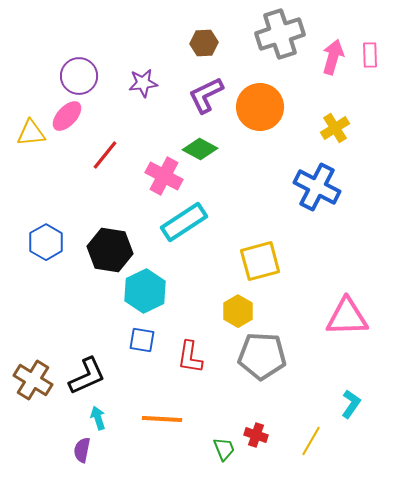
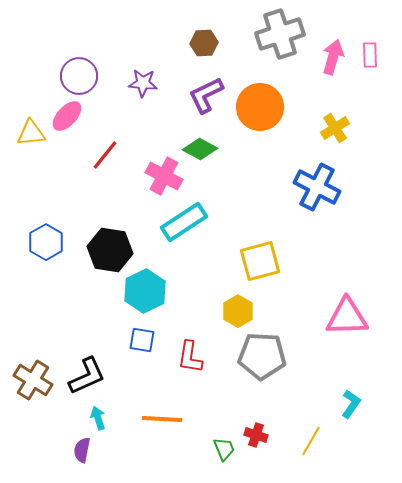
purple star: rotated 12 degrees clockwise
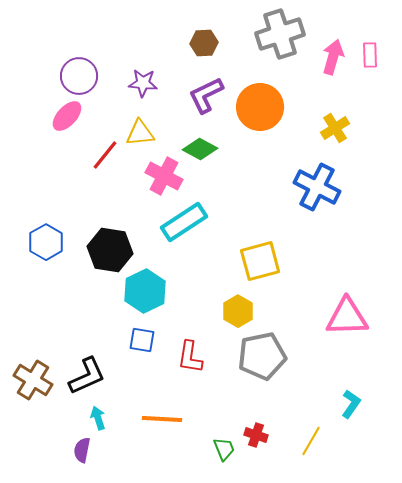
yellow triangle: moved 109 px right
gray pentagon: rotated 15 degrees counterclockwise
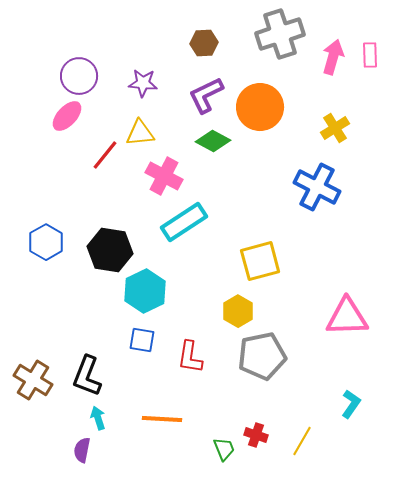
green diamond: moved 13 px right, 8 px up
black L-shape: rotated 135 degrees clockwise
yellow line: moved 9 px left
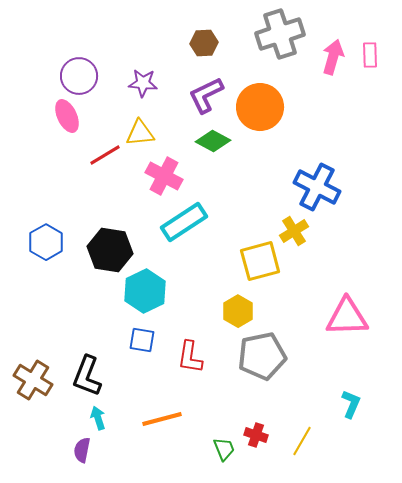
pink ellipse: rotated 68 degrees counterclockwise
yellow cross: moved 41 px left, 103 px down
red line: rotated 20 degrees clockwise
cyan L-shape: rotated 12 degrees counterclockwise
orange line: rotated 18 degrees counterclockwise
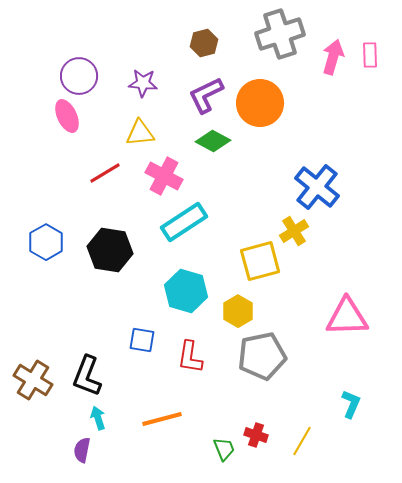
brown hexagon: rotated 12 degrees counterclockwise
orange circle: moved 4 px up
red line: moved 18 px down
blue cross: rotated 12 degrees clockwise
cyan hexagon: moved 41 px right; rotated 18 degrees counterclockwise
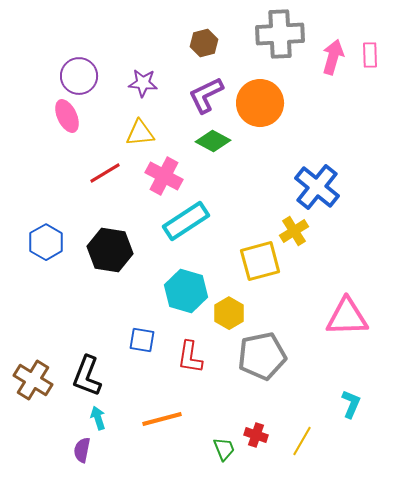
gray cross: rotated 15 degrees clockwise
cyan rectangle: moved 2 px right, 1 px up
yellow hexagon: moved 9 px left, 2 px down
